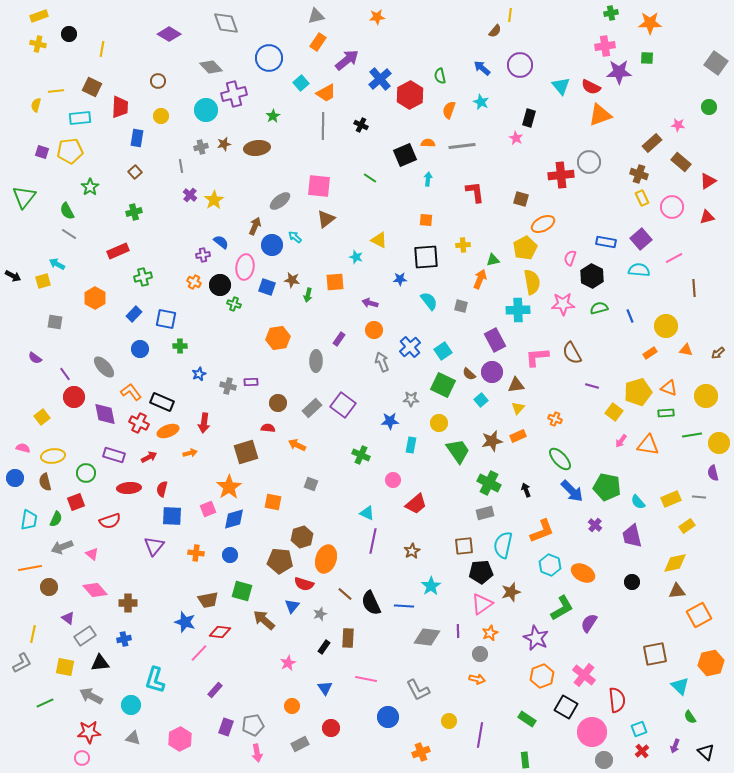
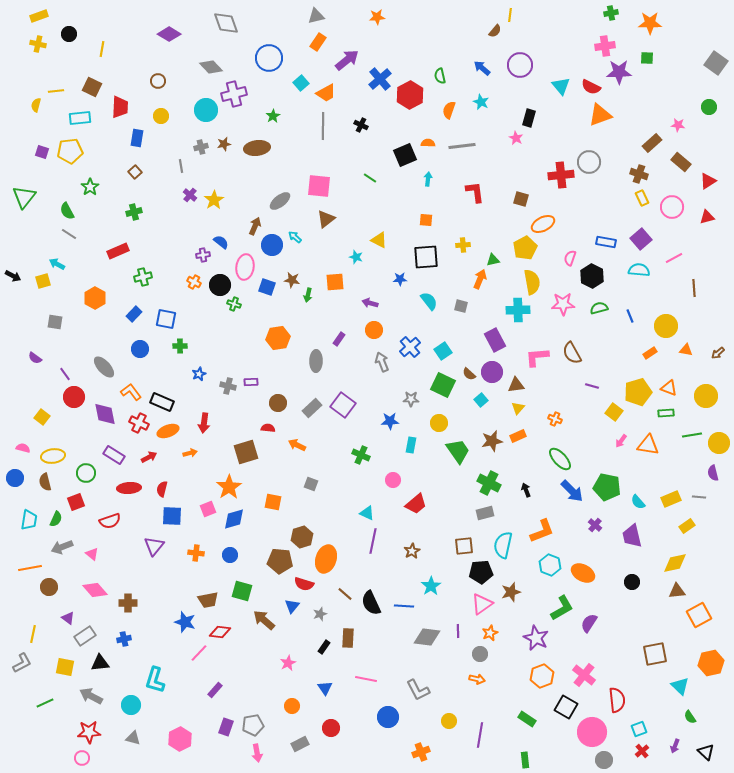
yellow square at (42, 417): rotated 14 degrees counterclockwise
purple rectangle at (114, 455): rotated 15 degrees clockwise
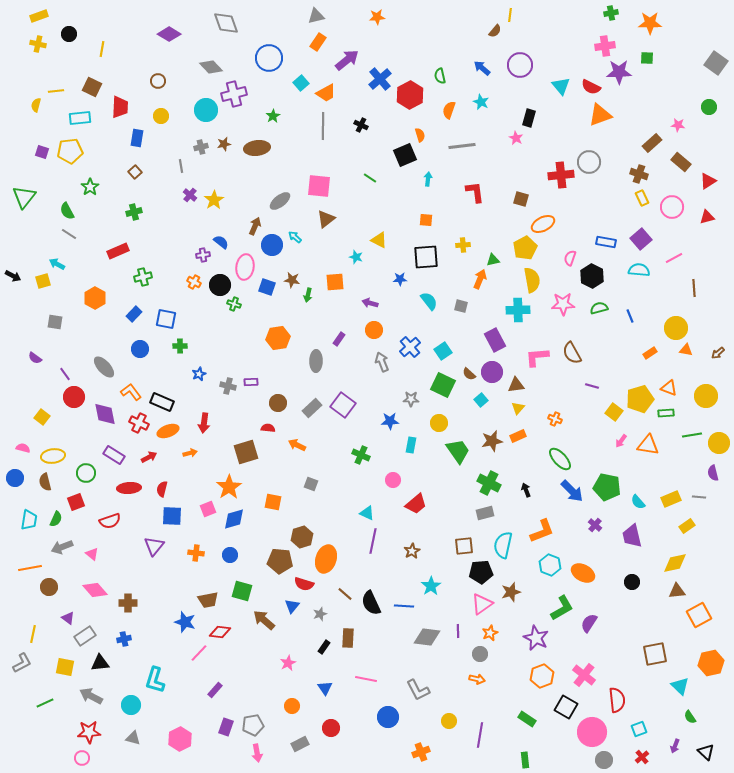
orange semicircle at (428, 143): moved 8 px left, 8 px up; rotated 72 degrees clockwise
yellow semicircle at (532, 282): moved 2 px up
yellow circle at (666, 326): moved 10 px right, 2 px down
yellow pentagon at (638, 392): moved 2 px right, 7 px down
red cross at (642, 751): moved 6 px down
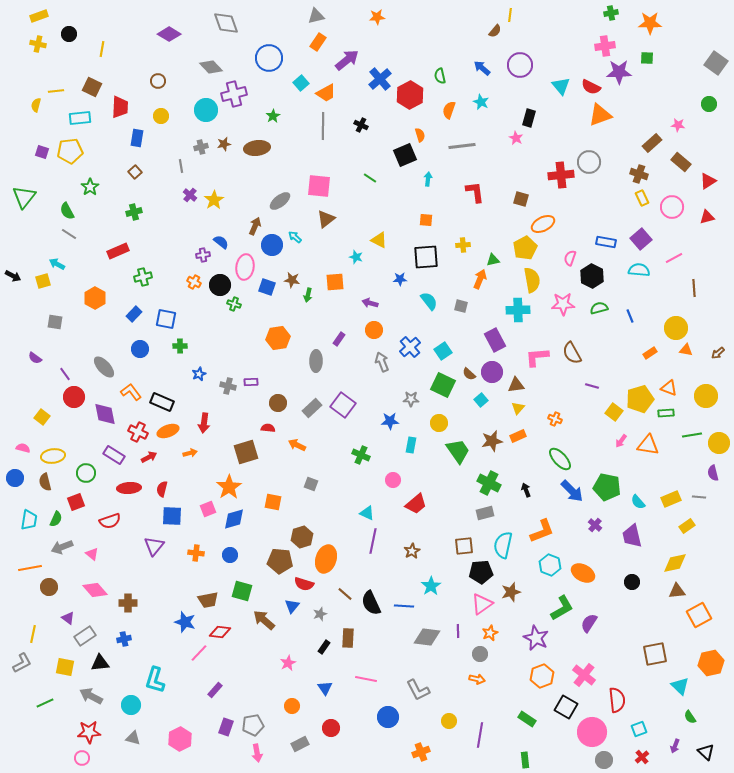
green circle at (709, 107): moved 3 px up
red cross at (139, 423): moved 1 px left, 9 px down
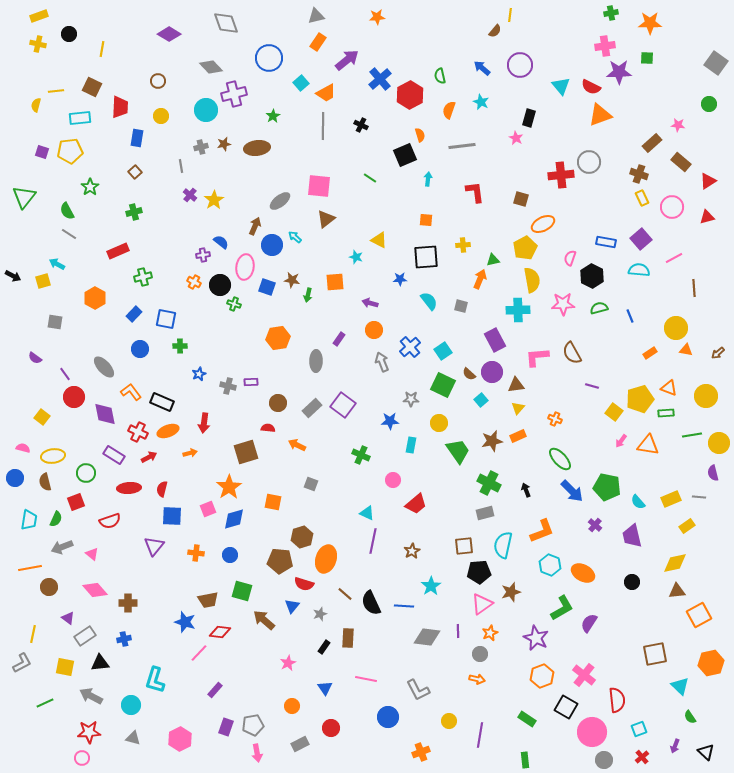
black pentagon at (481, 572): moved 2 px left
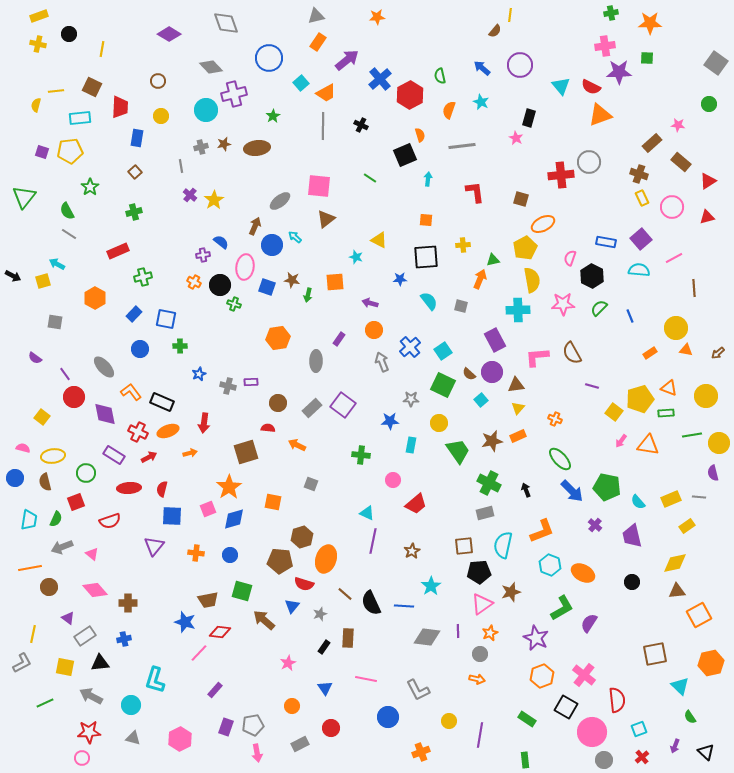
green semicircle at (599, 308): rotated 30 degrees counterclockwise
green cross at (361, 455): rotated 18 degrees counterclockwise
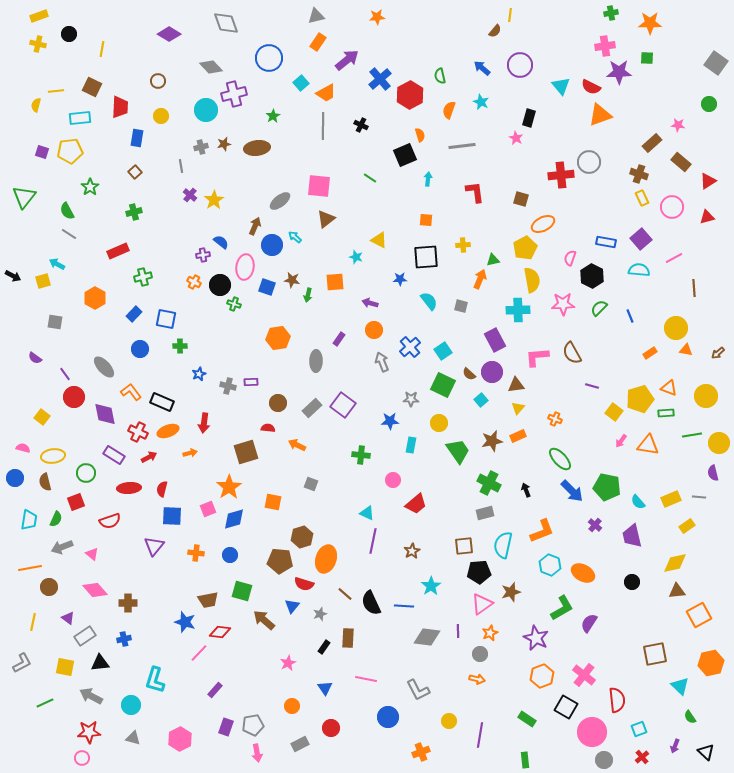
yellow line at (33, 634): moved 12 px up
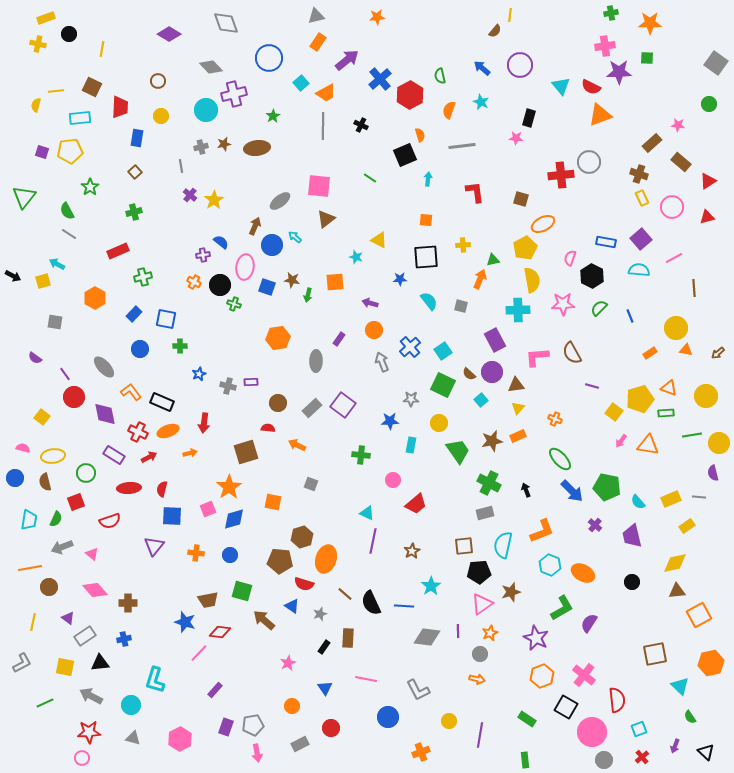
yellow rectangle at (39, 16): moved 7 px right, 2 px down
pink star at (516, 138): rotated 24 degrees counterclockwise
blue triangle at (292, 606): rotated 35 degrees counterclockwise
